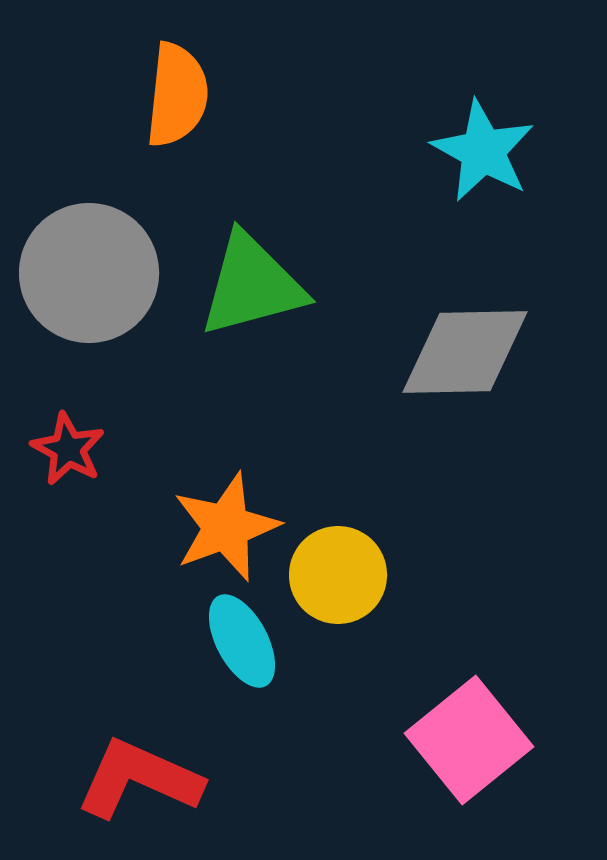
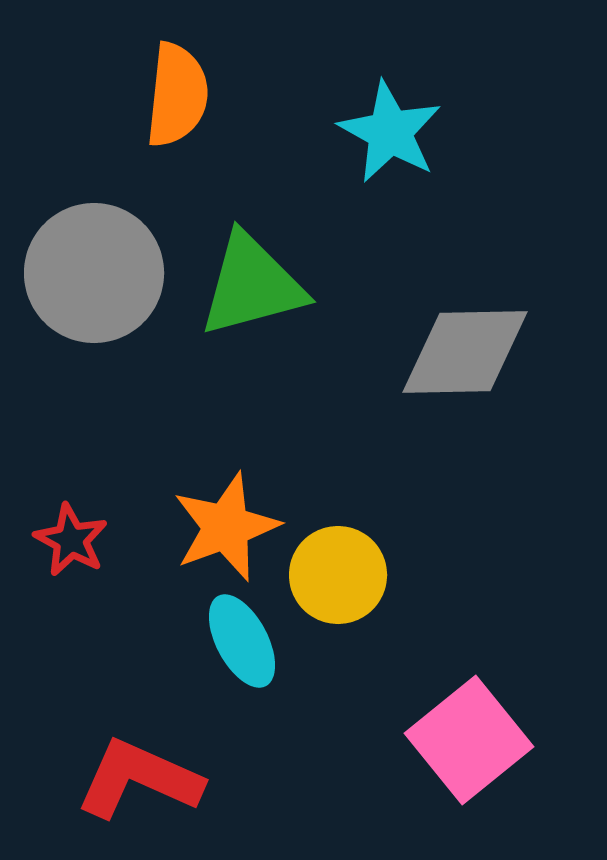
cyan star: moved 93 px left, 19 px up
gray circle: moved 5 px right
red star: moved 3 px right, 91 px down
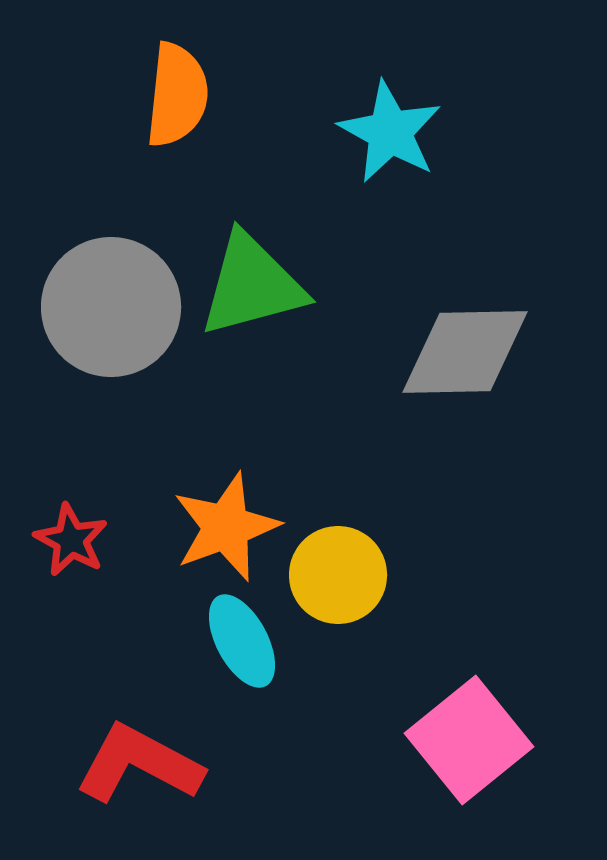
gray circle: moved 17 px right, 34 px down
red L-shape: moved 15 px up; rotated 4 degrees clockwise
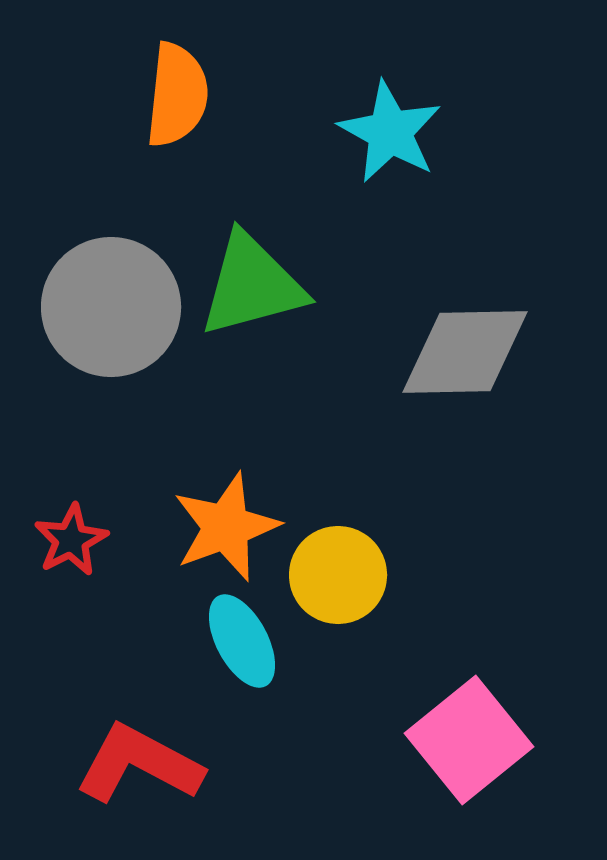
red star: rotated 16 degrees clockwise
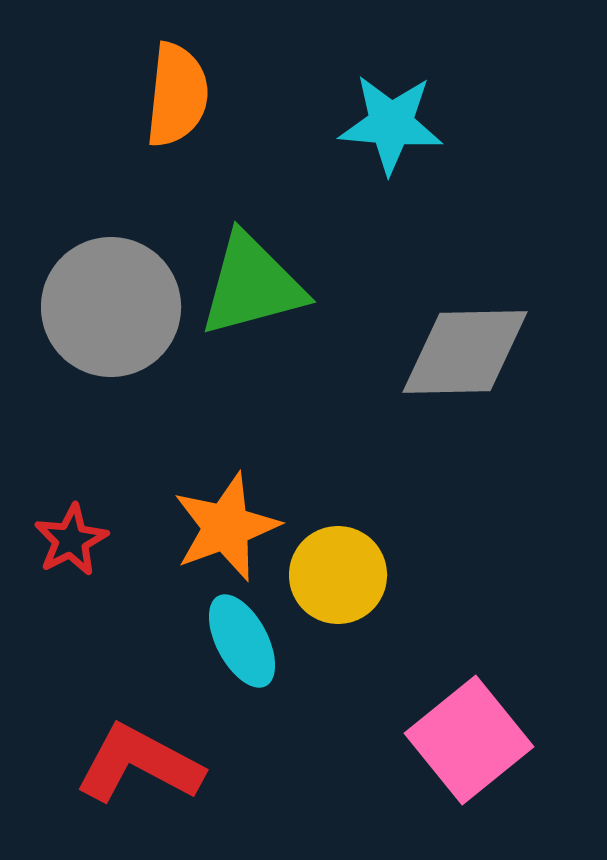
cyan star: moved 1 px right, 8 px up; rotated 24 degrees counterclockwise
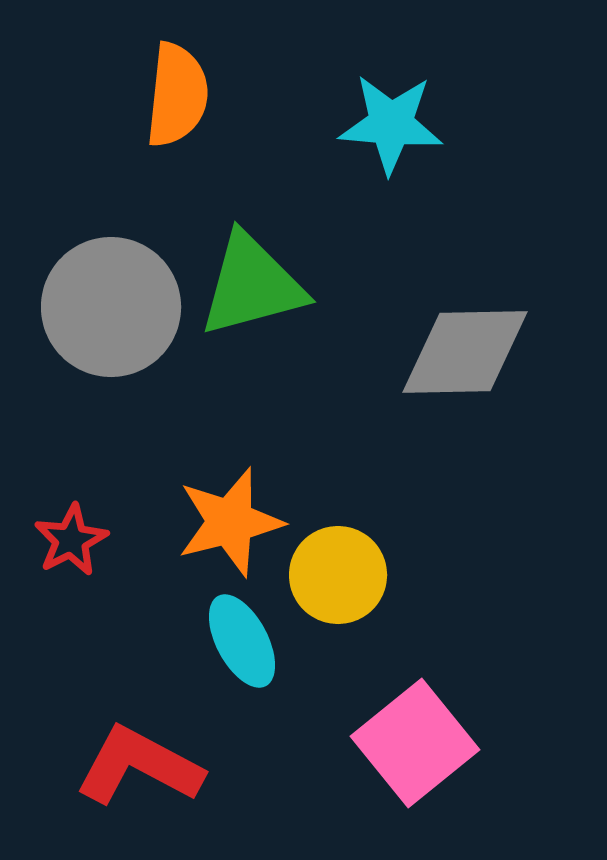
orange star: moved 4 px right, 5 px up; rotated 6 degrees clockwise
pink square: moved 54 px left, 3 px down
red L-shape: moved 2 px down
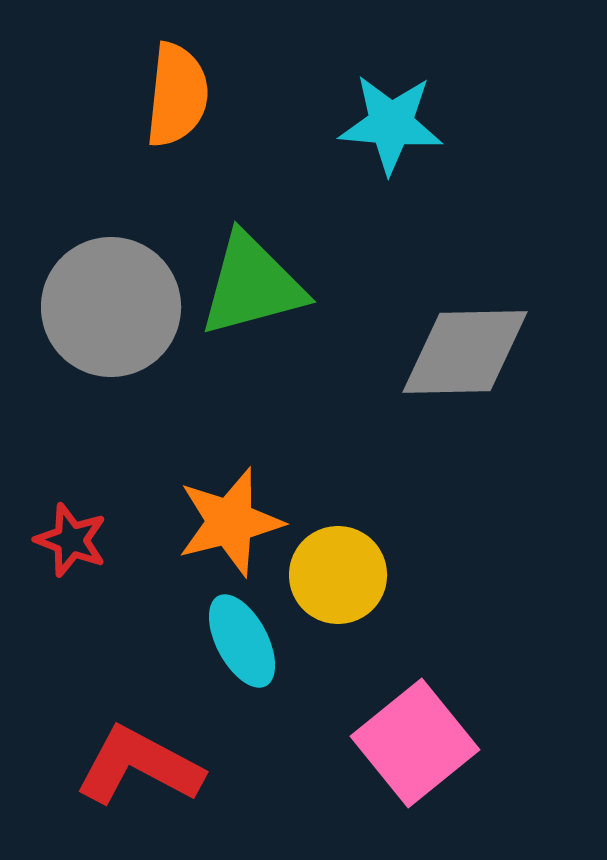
red star: rotated 24 degrees counterclockwise
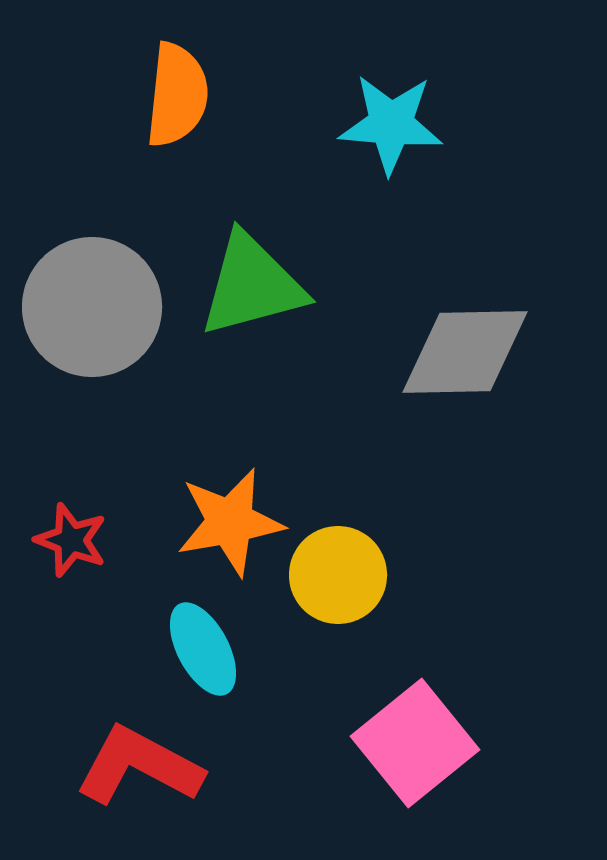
gray circle: moved 19 px left
orange star: rotated 4 degrees clockwise
cyan ellipse: moved 39 px left, 8 px down
